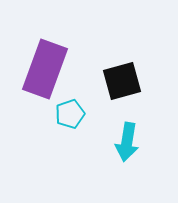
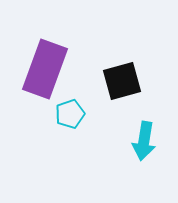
cyan arrow: moved 17 px right, 1 px up
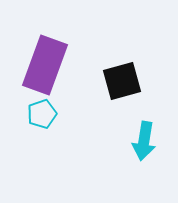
purple rectangle: moved 4 px up
cyan pentagon: moved 28 px left
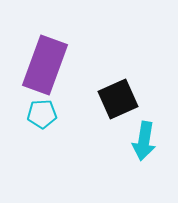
black square: moved 4 px left, 18 px down; rotated 9 degrees counterclockwise
cyan pentagon: rotated 16 degrees clockwise
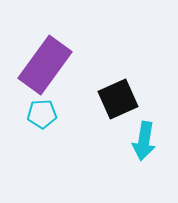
purple rectangle: rotated 16 degrees clockwise
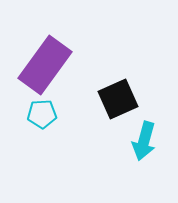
cyan arrow: rotated 6 degrees clockwise
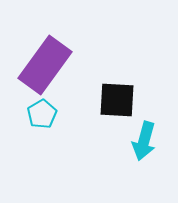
black square: moved 1 px left, 1 px down; rotated 27 degrees clockwise
cyan pentagon: rotated 28 degrees counterclockwise
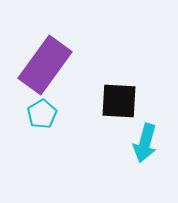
black square: moved 2 px right, 1 px down
cyan arrow: moved 1 px right, 2 px down
